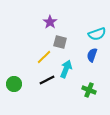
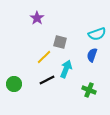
purple star: moved 13 px left, 4 px up
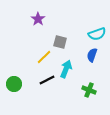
purple star: moved 1 px right, 1 px down
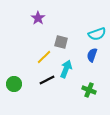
purple star: moved 1 px up
gray square: moved 1 px right
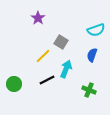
cyan semicircle: moved 1 px left, 4 px up
gray square: rotated 16 degrees clockwise
yellow line: moved 1 px left, 1 px up
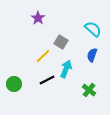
cyan semicircle: moved 3 px left, 1 px up; rotated 120 degrees counterclockwise
green cross: rotated 16 degrees clockwise
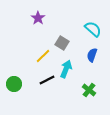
gray square: moved 1 px right, 1 px down
